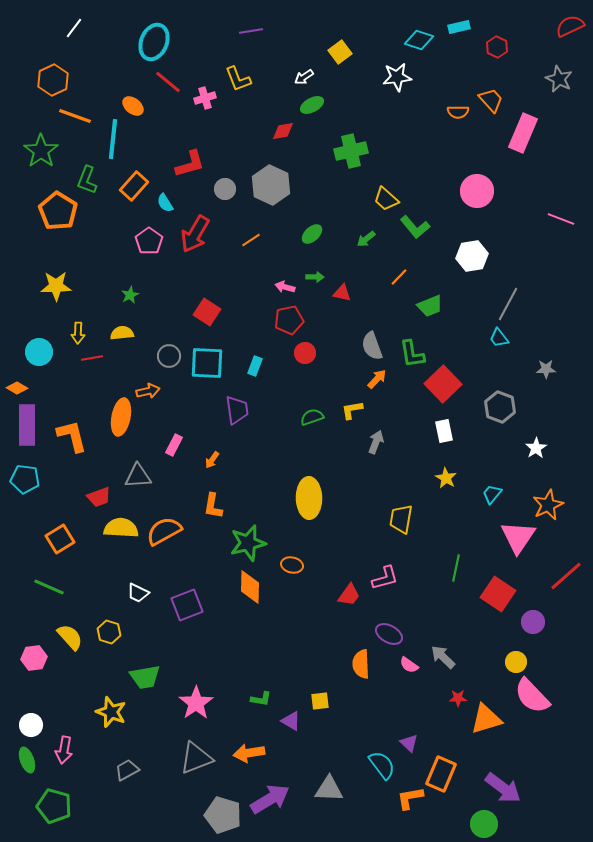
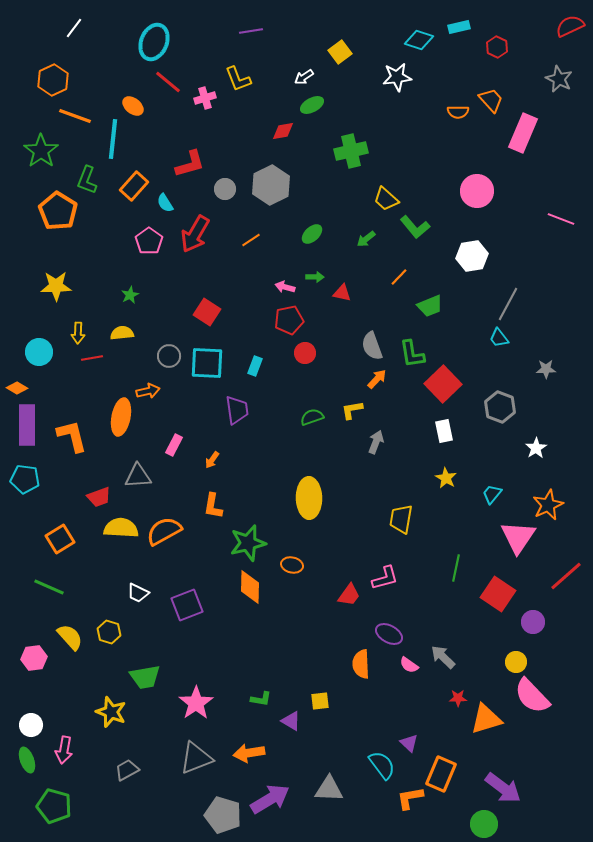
gray hexagon at (271, 185): rotated 9 degrees clockwise
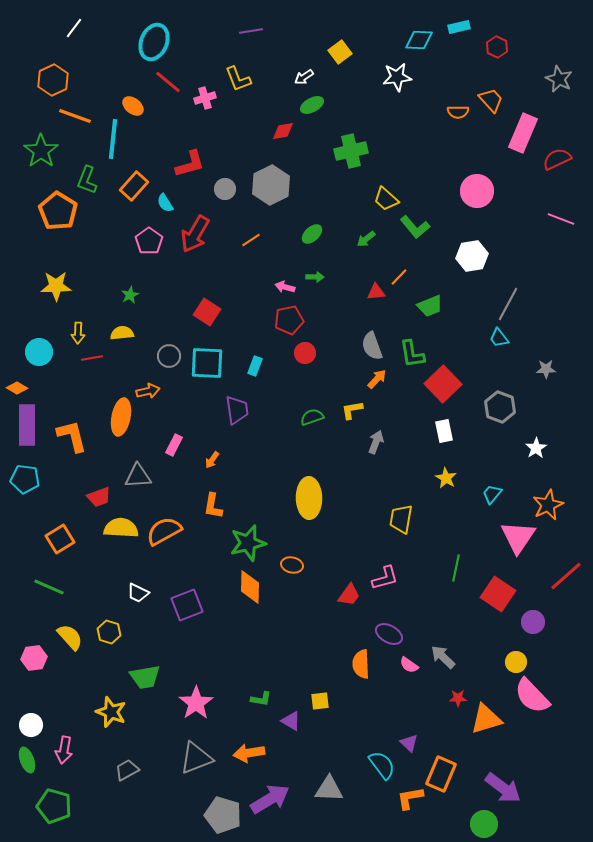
red semicircle at (570, 26): moved 13 px left, 133 px down
cyan diamond at (419, 40): rotated 16 degrees counterclockwise
red triangle at (342, 293): moved 34 px right, 1 px up; rotated 18 degrees counterclockwise
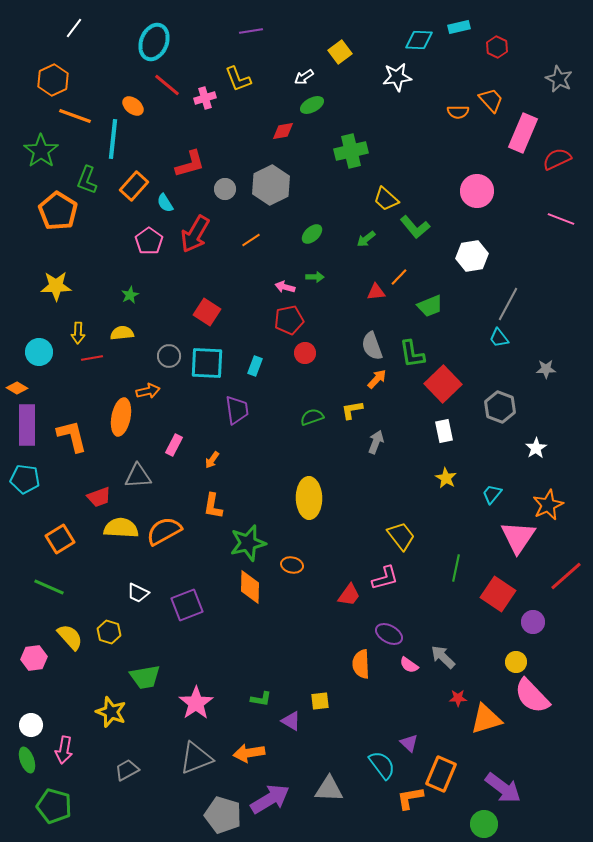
red line at (168, 82): moved 1 px left, 3 px down
yellow trapezoid at (401, 519): moved 17 px down; rotated 132 degrees clockwise
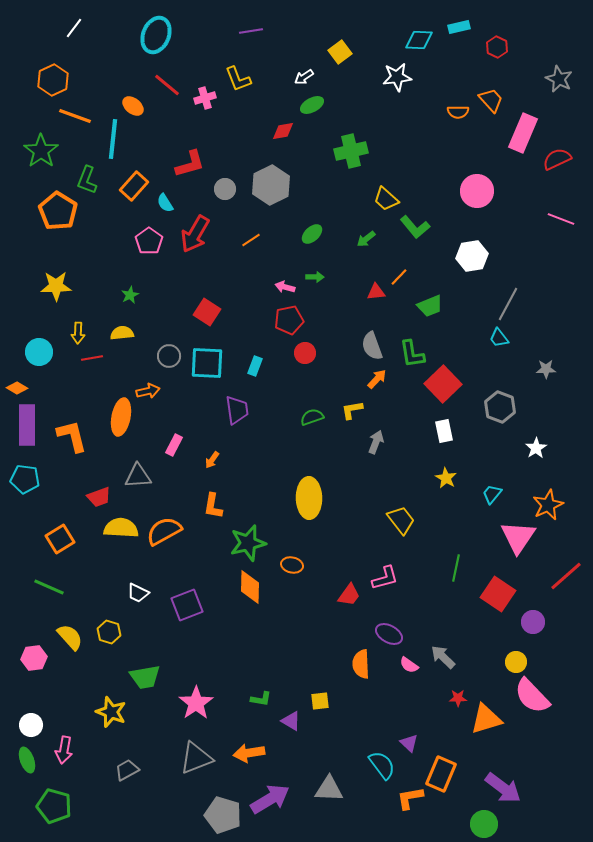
cyan ellipse at (154, 42): moved 2 px right, 7 px up
yellow trapezoid at (401, 536): moved 16 px up
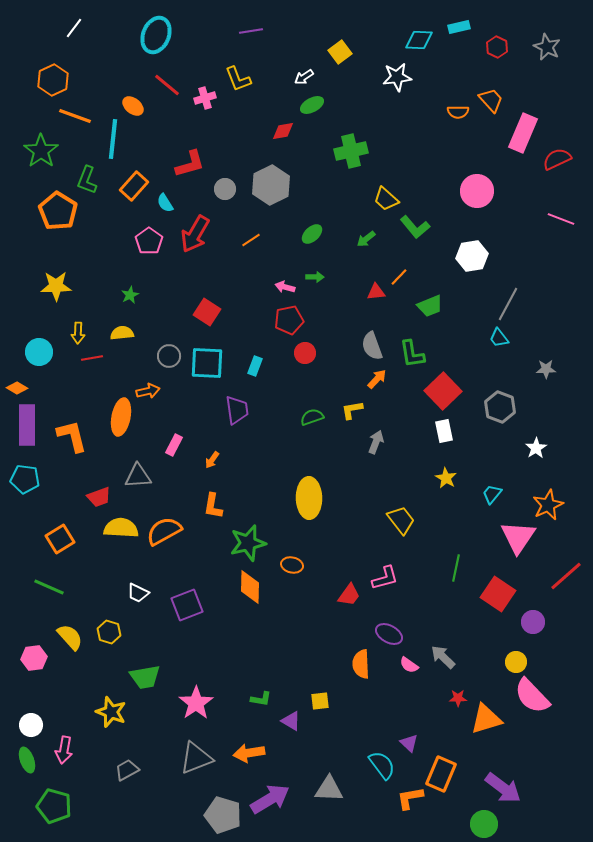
gray star at (559, 79): moved 12 px left, 32 px up
red square at (443, 384): moved 7 px down
